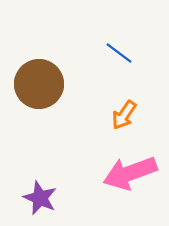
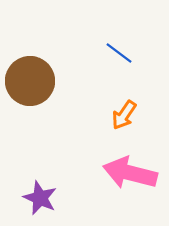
brown circle: moved 9 px left, 3 px up
pink arrow: rotated 34 degrees clockwise
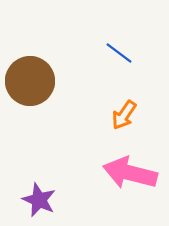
purple star: moved 1 px left, 2 px down
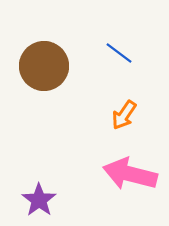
brown circle: moved 14 px right, 15 px up
pink arrow: moved 1 px down
purple star: rotated 12 degrees clockwise
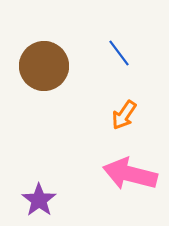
blue line: rotated 16 degrees clockwise
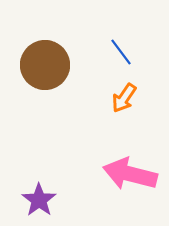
blue line: moved 2 px right, 1 px up
brown circle: moved 1 px right, 1 px up
orange arrow: moved 17 px up
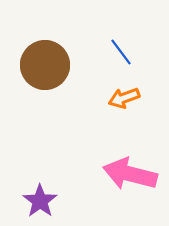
orange arrow: rotated 36 degrees clockwise
purple star: moved 1 px right, 1 px down
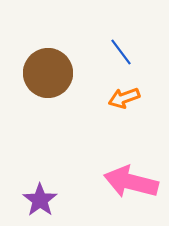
brown circle: moved 3 px right, 8 px down
pink arrow: moved 1 px right, 8 px down
purple star: moved 1 px up
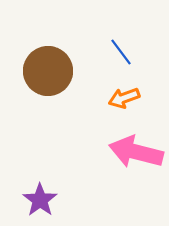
brown circle: moved 2 px up
pink arrow: moved 5 px right, 30 px up
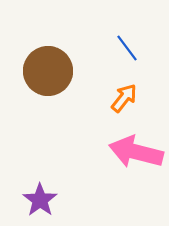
blue line: moved 6 px right, 4 px up
orange arrow: rotated 148 degrees clockwise
